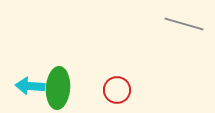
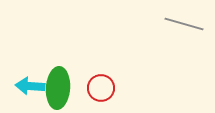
red circle: moved 16 px left, 2 px up
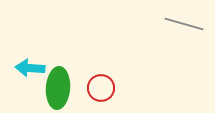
cyan arrow: moved 18 px up
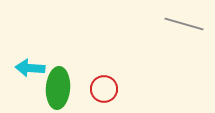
red circle: moved 3 px right, 1 px down
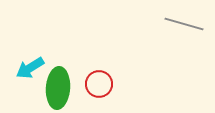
cyan arrow: rotated 36 degrees counterclockwise
red circle: moved 5 px left, 5 px up
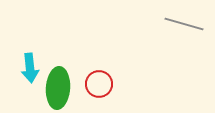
cyan arrow: rotated 64 degrees counterclockwise
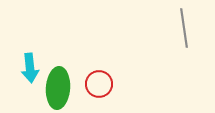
gray line: moved 4 px down; rotated 66 degrees clockwise
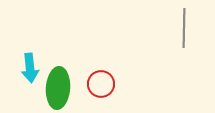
gray line: rotated 9 degrees clockwise
red circle: moved 2 px right
